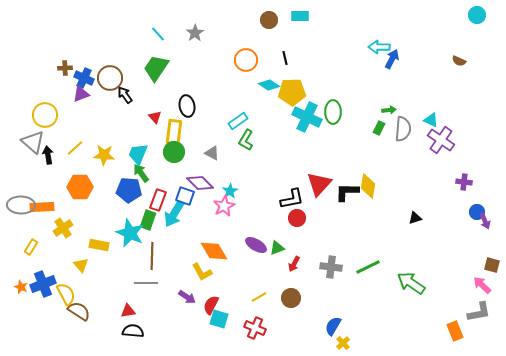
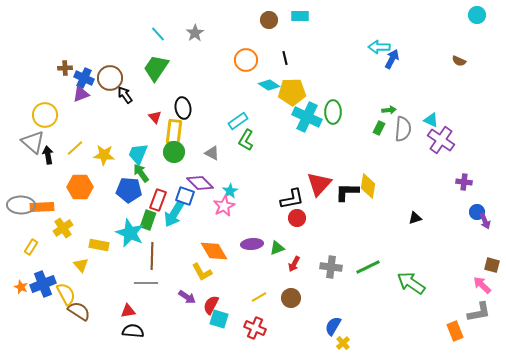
black ellipse at (187, 106): moved 4 px left, 2 px down
purple ellipse at (256, 245): moved 4 px left, 1 px up; rotated 35 degrees counterclockwise
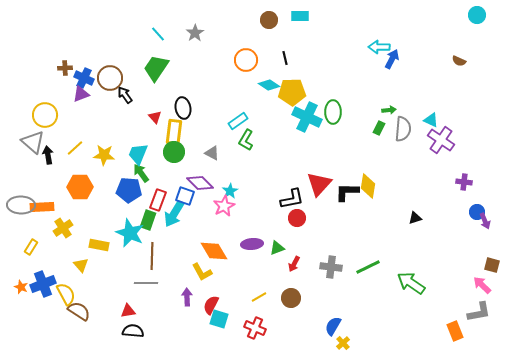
purple arrow at (187, 297): rotated 126 degrees counterclockwise
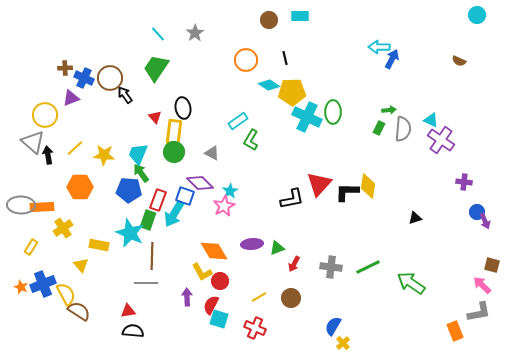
purple triangle at (81, 94): moved 10 px left, 4 px down
green L-shape at (246, 140): moved 5 px right
red circle at (297, 218): moved 77 px left, 63 px down
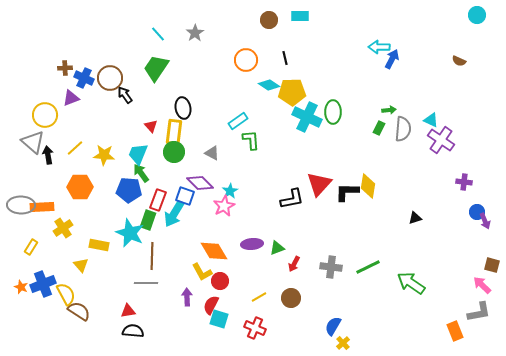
red triangle at (155, 117): moved 4 px left, 9 px down
green L-shape at (251, 140): rotated 145 degrees clockwise
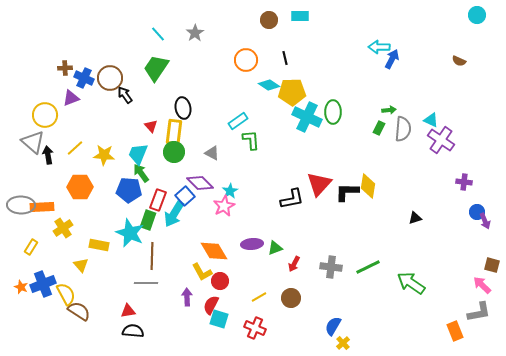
blue square at (185, 196): rotated 30 degrees clockwise
green triangle at (277, 248): moved 2 px left
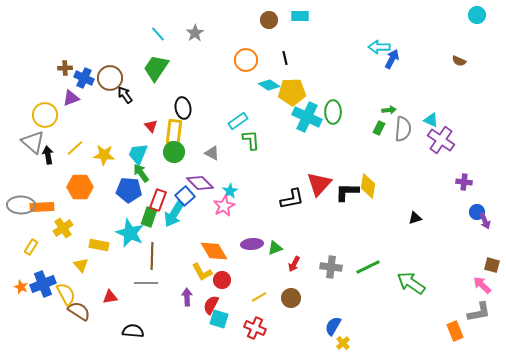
green rectangle at (148, 220): moved 1 px right, 3 px up
red circle at (220, 281): moved 2 px right, 1 px up
red triangle at (128, 311): moved 18 px left, 14 px up
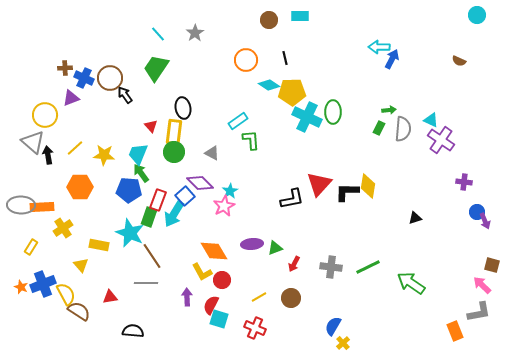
brown line at (152, 256): rotated 36 degrees counterclockwise
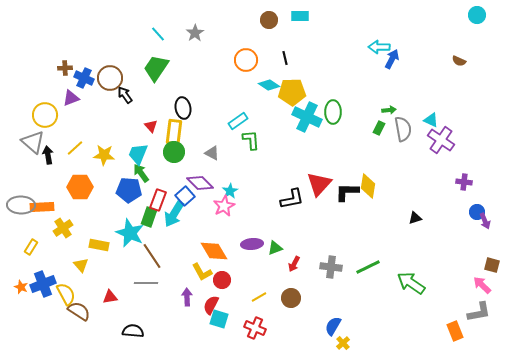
gray semicircle at (403, 129): rotated 15 degrees counterclockwise
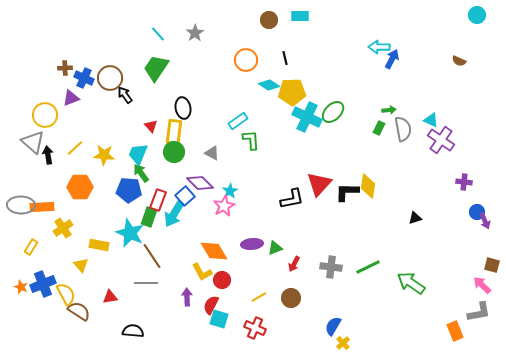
green ellipse at (333, 112): rotated 45 degrees clockwise
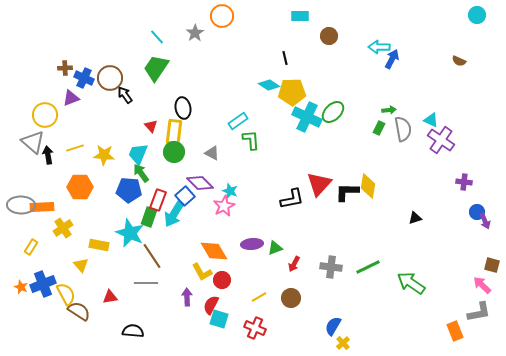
brown circle at (269, 20): moved 60 px right, 16 px down
cyan line at (158, 34): moved 1 px left, 3 px down
orange circle at (246, 60): moved 24 px left, 44 px up
yellow line at (75, 148): rotated 24 degrees clockwise
cyan star at (230, 191): rotated 21 degrees counterclockwise
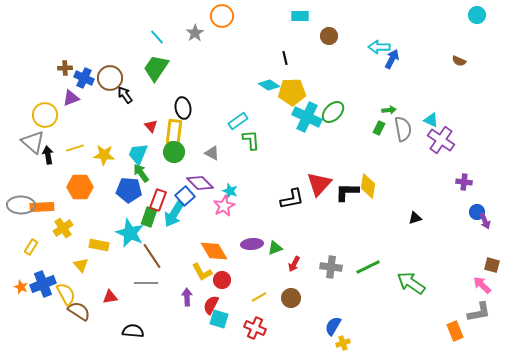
yellow cross at (343, 343): rotated 24 degrees clockwise
